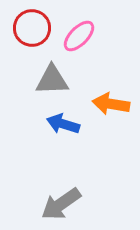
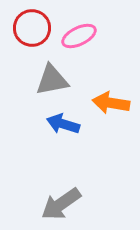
pink ellipse: rotated 20 degrees clockwise
gray triangle: rotated 9 degrees counterclockwise
orange arrow: moved 1 px up
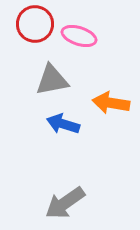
red circle: moved 3 px right, 4 px up
pink ellipse: rotated 44 degrees clockwise
gray arrow: moved 4 px right, 1 px up
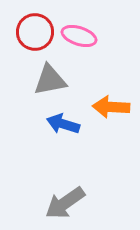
red circle: moved 8 px down
gray triangle: moved 2 px left
orange arrow: moved 4 px down; rotated 6 degrees counterclockwise
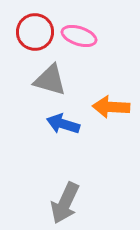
gray triangle: rotated 27 degrees clockwise
gray arrow: rotated 30 degrees counterclockwise
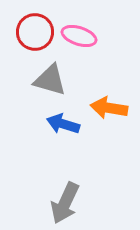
orange arrow: moved 2 px left, 1 px down; rotated 6 degrees clockwise
